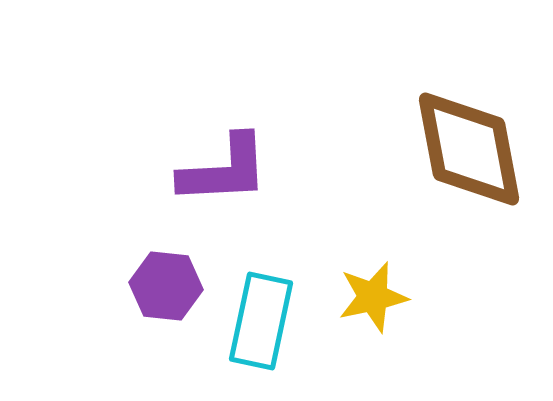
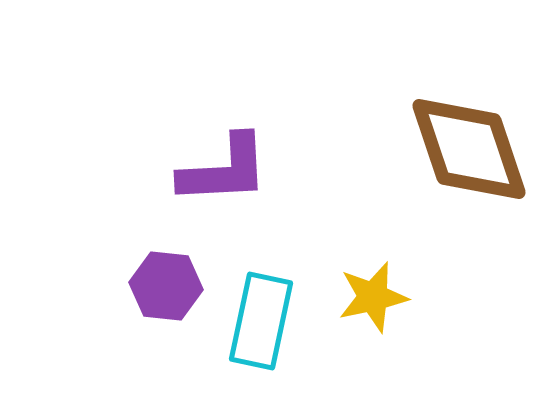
brown diamond: rotated 8 degrees counterclockwise
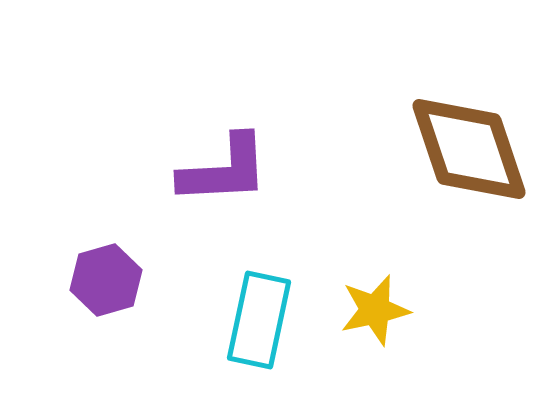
purple hexagon: moved 60 px left, 6 px up; rotated 22 degrees counterclockwise
yellow star: moved 2 px right, 13 px down
cyan rectangle: moved 2 px left, 1 px up
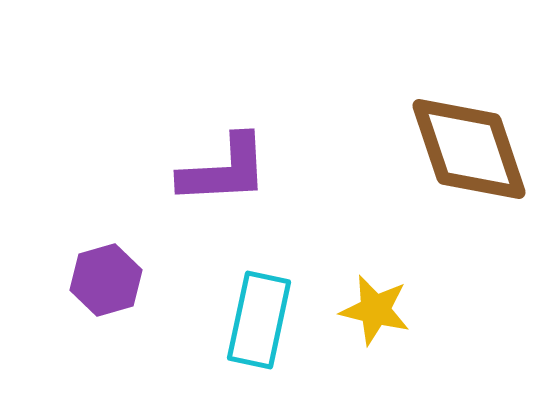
yellow star: rotated 26 degrees clockwise
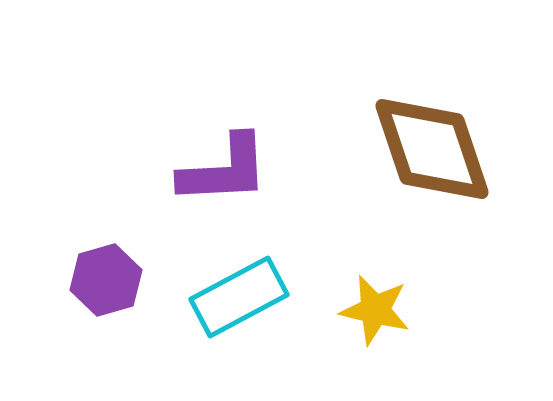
brown diamond: moved 37 px left
cyan rectangle: moved 20 px left, 23 px up; rotated 50 degrees clockwise
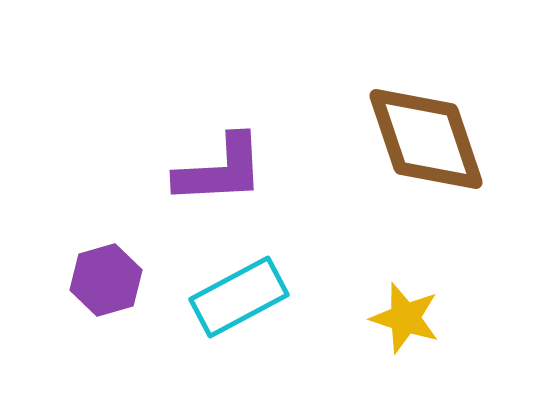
brown diamond: moved 6 px left, 10 px up
purple L-shape: moved 4 px left
yellow star: moved 30 px right, 8 px down; rotated 4 degrees clockwise
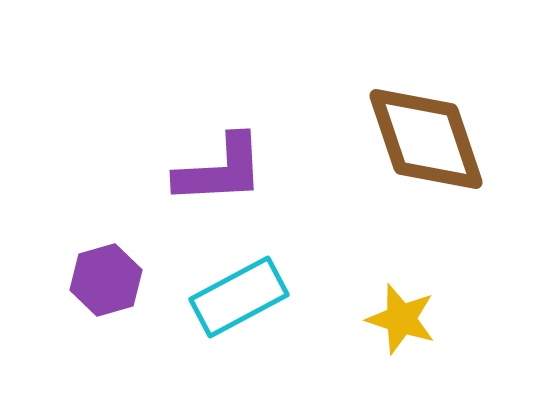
yellow star: moved 4 px left, 1 px down
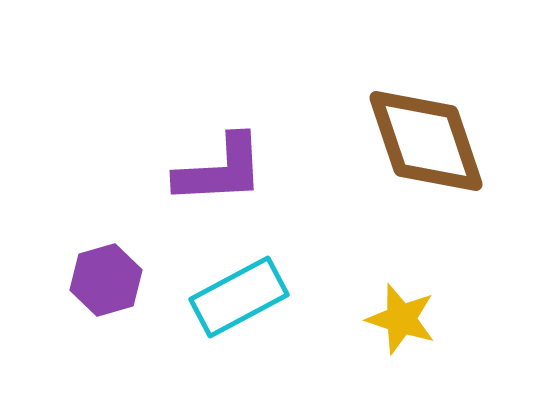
brown diamond: moved 2 px down
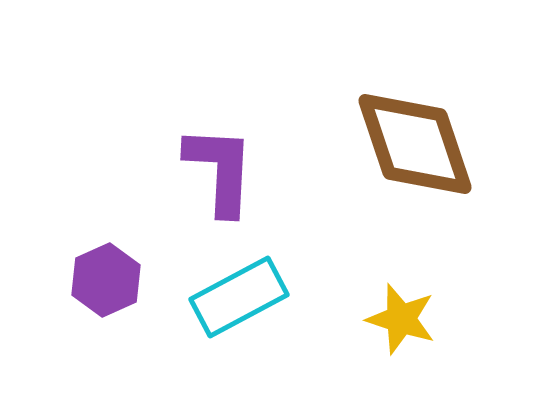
brown diamond: moved 11 px left, 3 px down
purple L-shape: rotated 84 degrees counterclockwise
purple hexagon: rotated 8 degrees counterclockwise
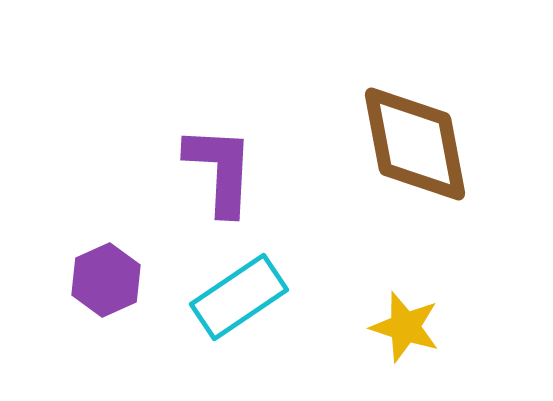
brown diamond: rotated 8 degrees clockwise
cyan rectangle: rotated 6 degrees counterclockwise
yellow star: moved 4 px right, 8 px down
